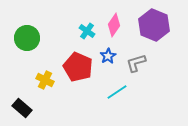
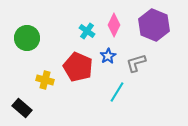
pink diamond: rotated 10 degrees counterclockwise
yellow cross: rotated 12 degrees counterclockwise
cyan line: rotated 25 degrees counterclockwise
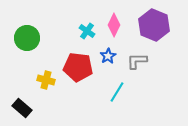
gray L-shape: moved 1 px right, 2 px up; rotated 15 degrees clockwise
red pentagon: rotated 16 degrees counterclockwise
yellow cross: moved 1 px right
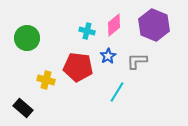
pink diamond: rotated 25 degrees clockwise
cyan cross: rotated 21 degrees counterclockwise
black rectangle: moved 1 px right
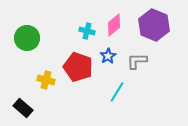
red pentagon: rotated 12 degrees clockwise
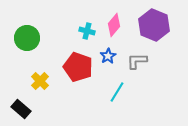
pink diamond: rotated 10 degrees counterclockwise
yellow cross: moved 6 px left, 1 px down; rotated 30 degrees clockwise
black rectangle: moved 2 px left, 1 px down
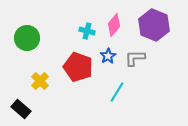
gray L-shape: moved 2 px left, 3 px up
